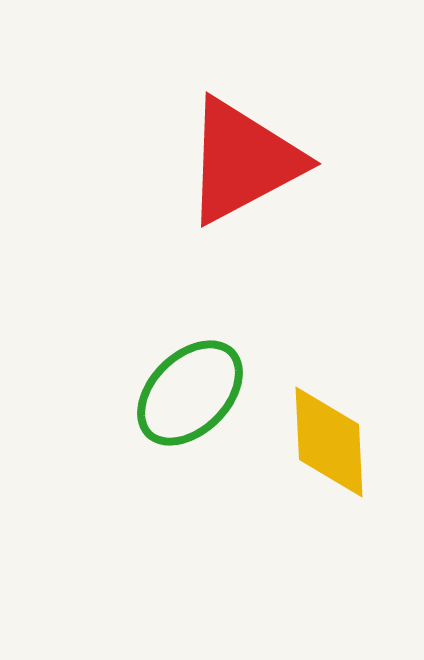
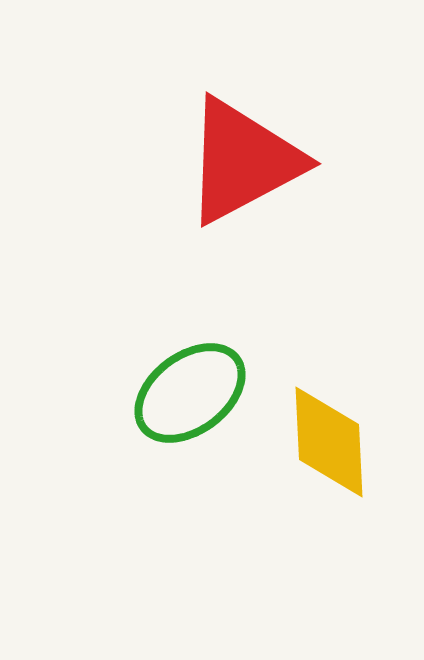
green ellipse: rotated 8 degrees clockwise
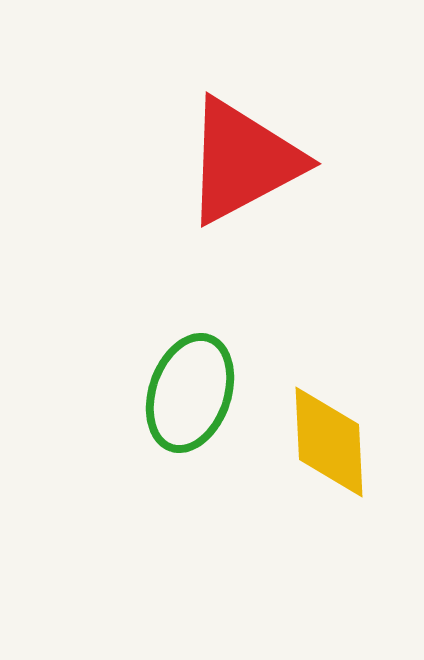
green ellipse: rotated 34 degrees counterclockwise
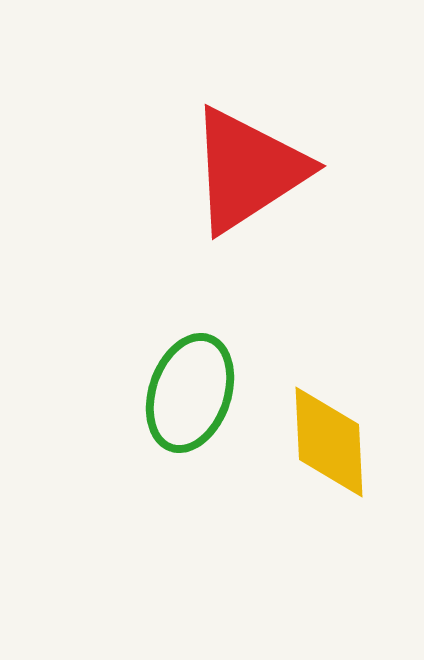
red triangle: moved 5 px right, 9 px down; rotated 5 degrees counterclockwise
